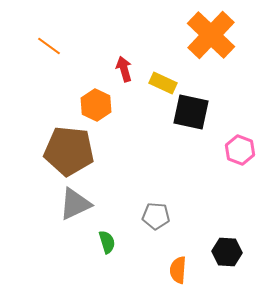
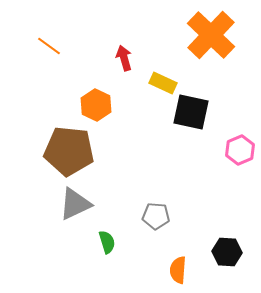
red arrow: moved 11 px up
pink hexagon: rotated 16 degrees clockwise
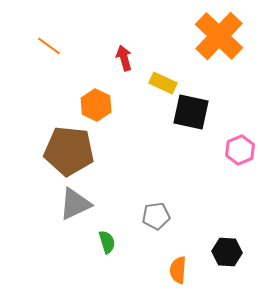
orange cross: moved 8 px right, 1 px down
gray pentagon: rotated 12 degrees counterclockwise
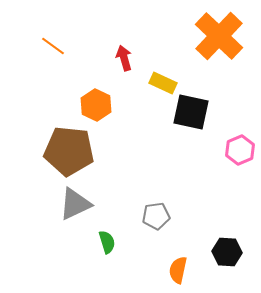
orange line: moved 4 px right
orange semicircle: rotated 8 degrees clockwise
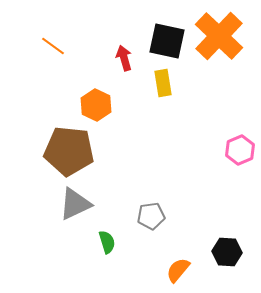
yellow rectangle: rotated 56 degrees clockwise
black square: moved 24 px left, 71 px up
gray pentagon: moved 5 px left
orange semicircle: rotated 28 degrees clockwise
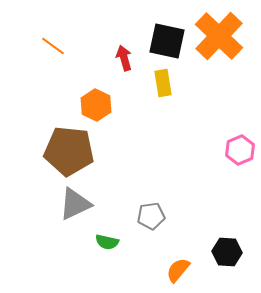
green semicircle: rotated 120 degrees clockwise
